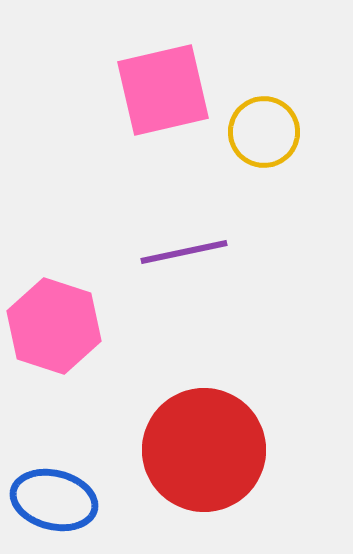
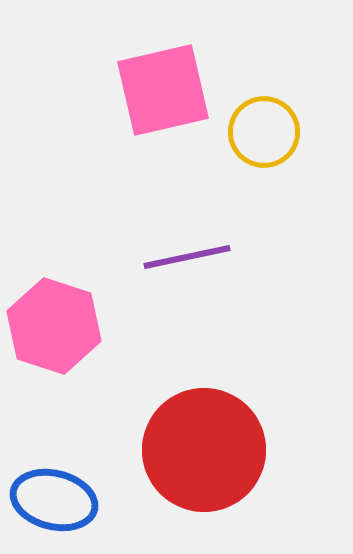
purple line: moved 3 px right, 5 px down
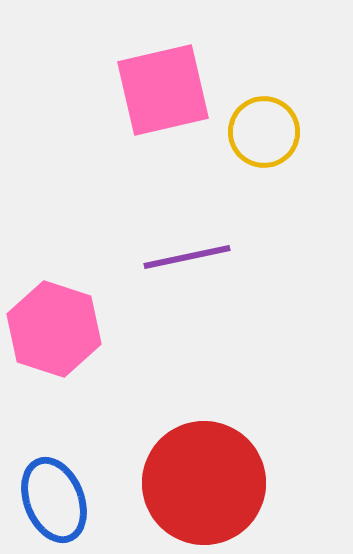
pink hexagon: moved 3 px down
red circle: moved 33 px down
blue ellipse: rotated 54 degrees clockwise
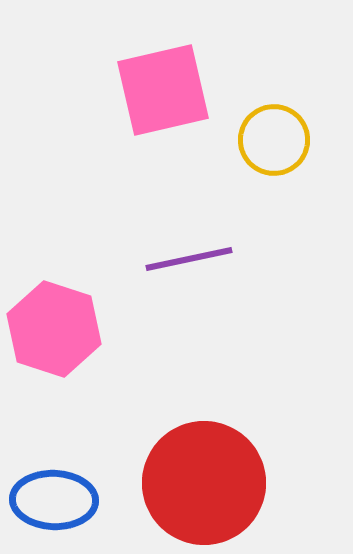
yellow circle: moved 10 px right, 8 px down
purple line: moved 2 px right, 2 px down
blue ellipse: rotated 66 degrees counterclockwise
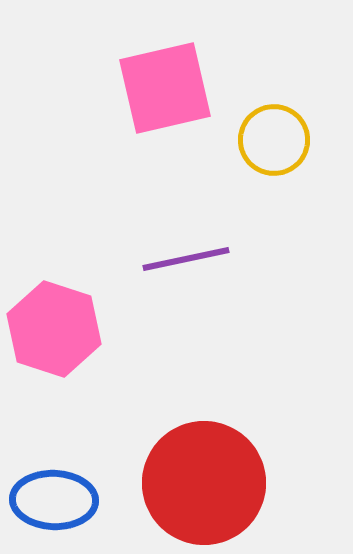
pink square: moved 2 px right, 2 px up
purple line: moved 3 px left
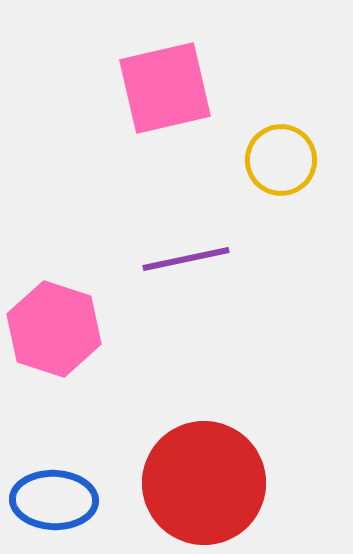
yellow circle: moved 7 px right, 20 px down
